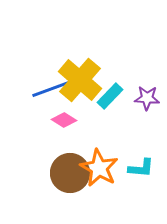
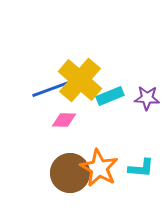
cyan rectangle: rotated 24 degrees clockwise
pink diamond: rotated 30 degrees counterclockwise
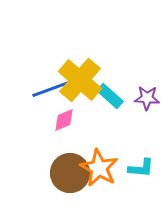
cyan rectangle: rotated 64 degrees clockwise
pink diamond: rotated 25 degrees counterclockwise
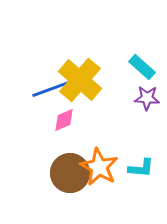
cyan rectangle: moved 32 px right, 29 px up
orange star: moved 1 px up
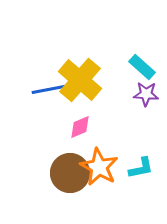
blue line: rotated 9 degrees clockwise
purple star: moved 1 px left, 4 px up
pink diamond: moved 16 px right, 7 px down
cyan L-shape: rotated 16 degrees counterclockwise
